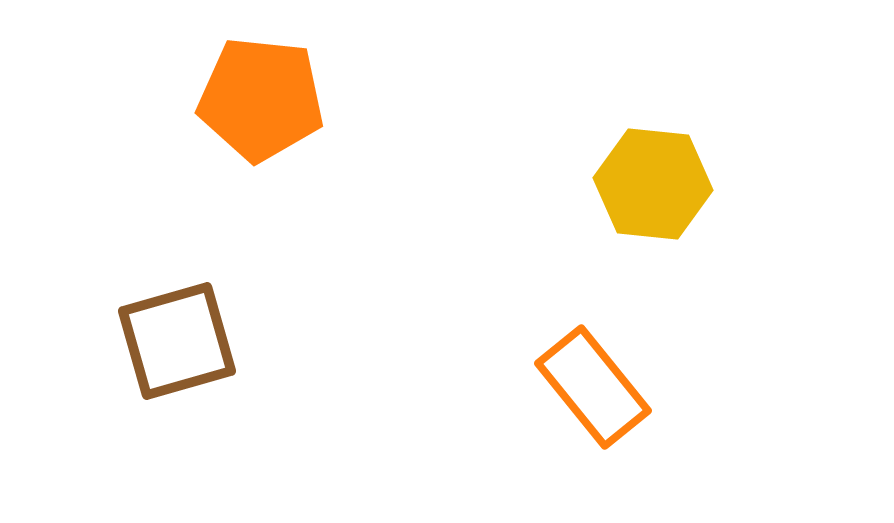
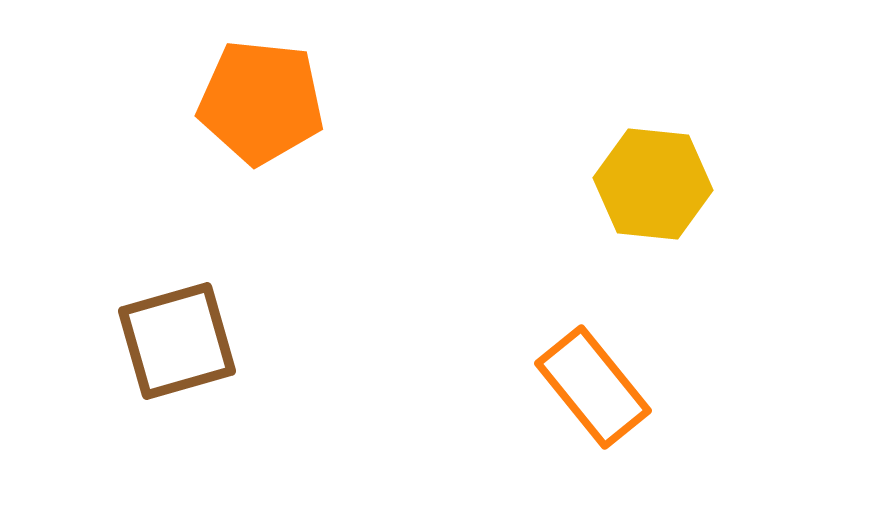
orange pentagon: moved 3 px down
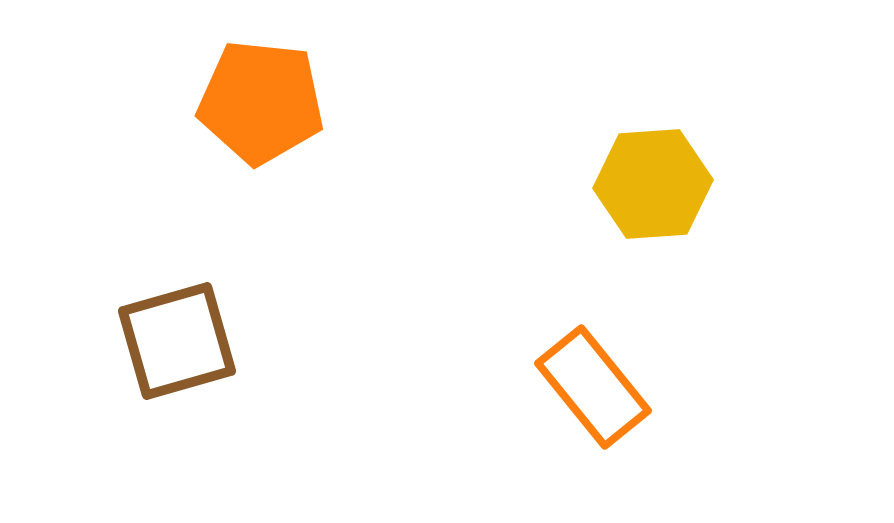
yellow hexagon: rotated 10 degrees counterclockwise
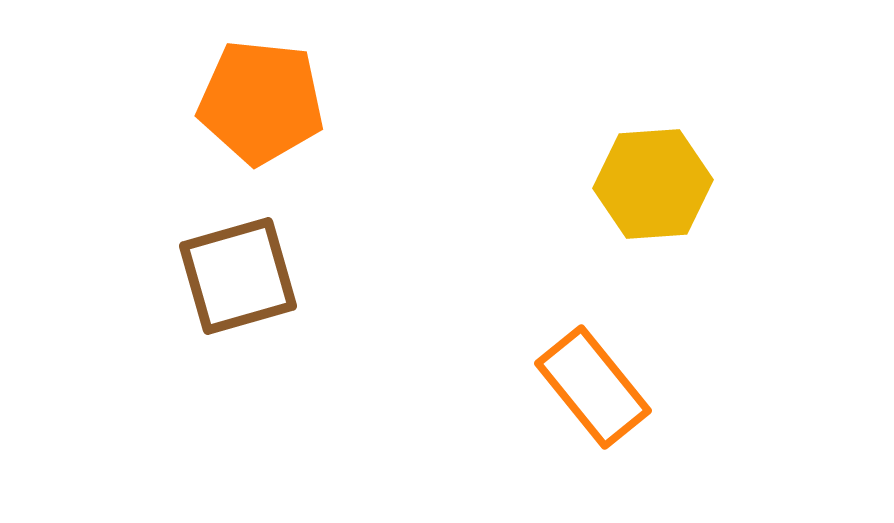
brown square: moved 61 px right, 65 px up
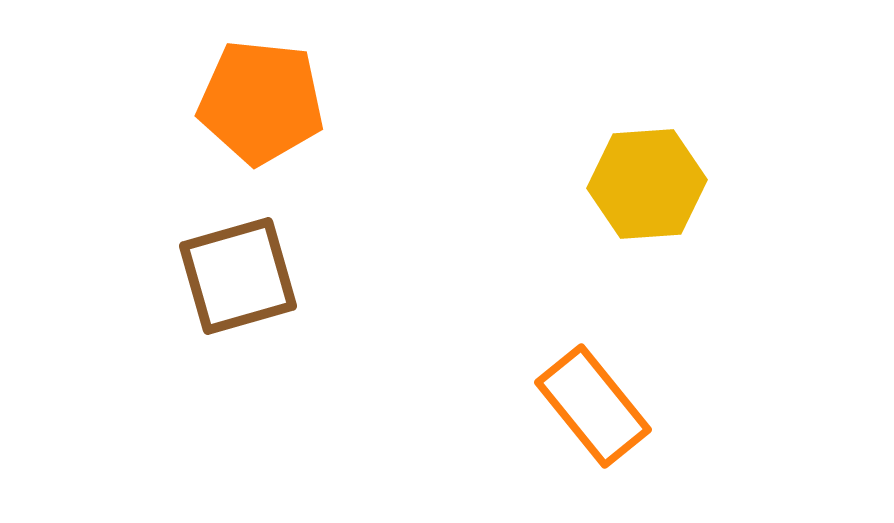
yellow hexagon: moved 6 px left
orange rectangle: moved 19 px down
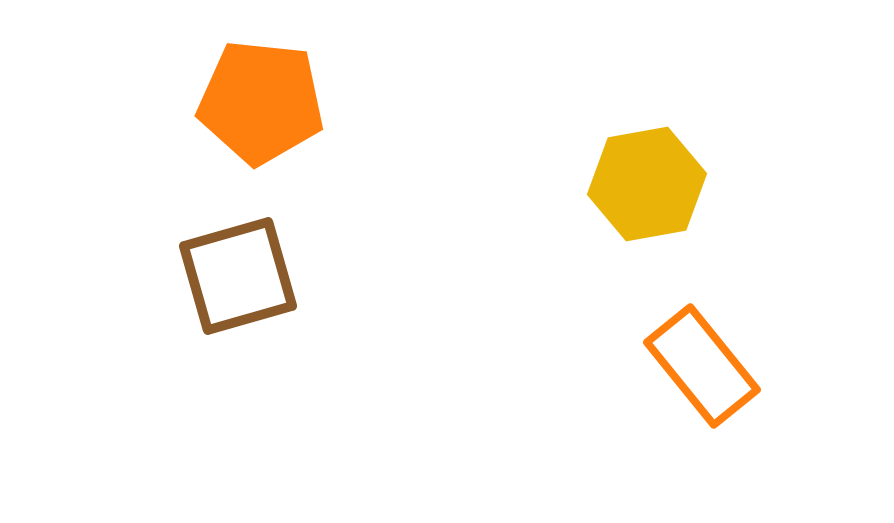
yellow hexagon: rotated 6 degrees counterclockwise
orange rectangle: moved 109 px right, 40 px up
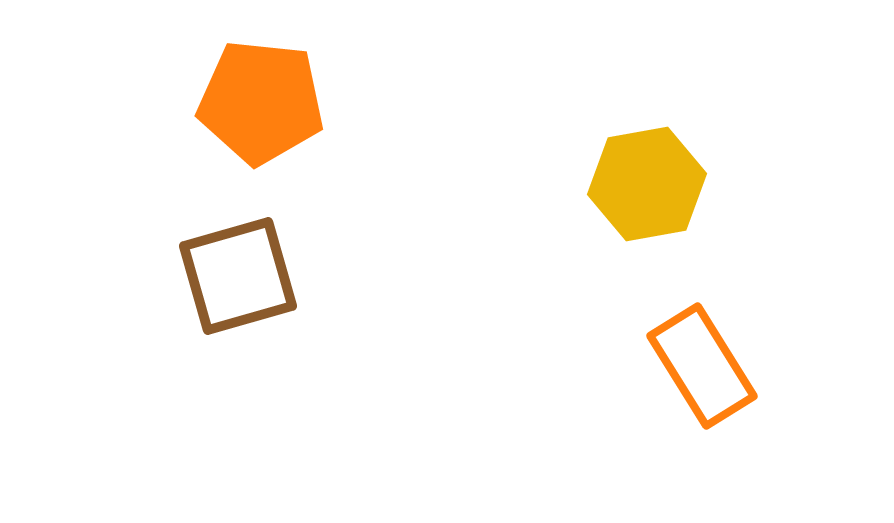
orange rectangle: rotated 7 degrees clockwise
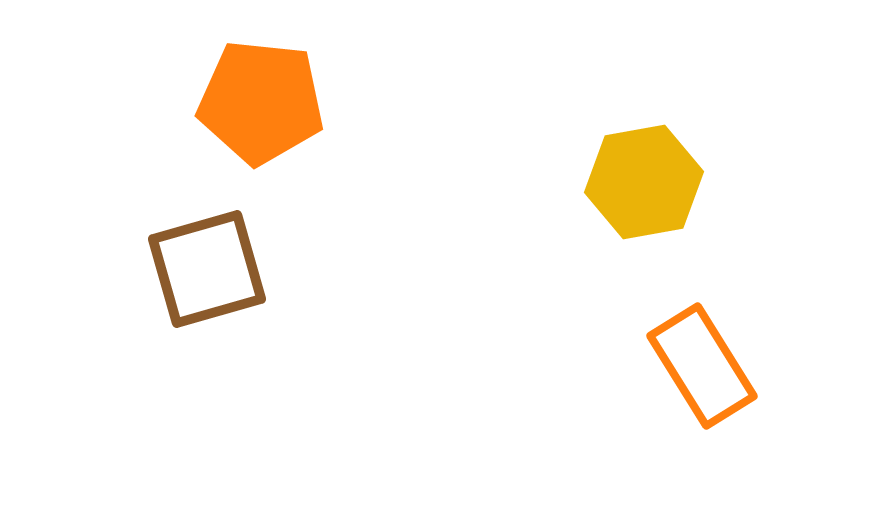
yellow hexagon: moved 3 px left, 2 px up
brown square: moved 31 px left, 7 px up
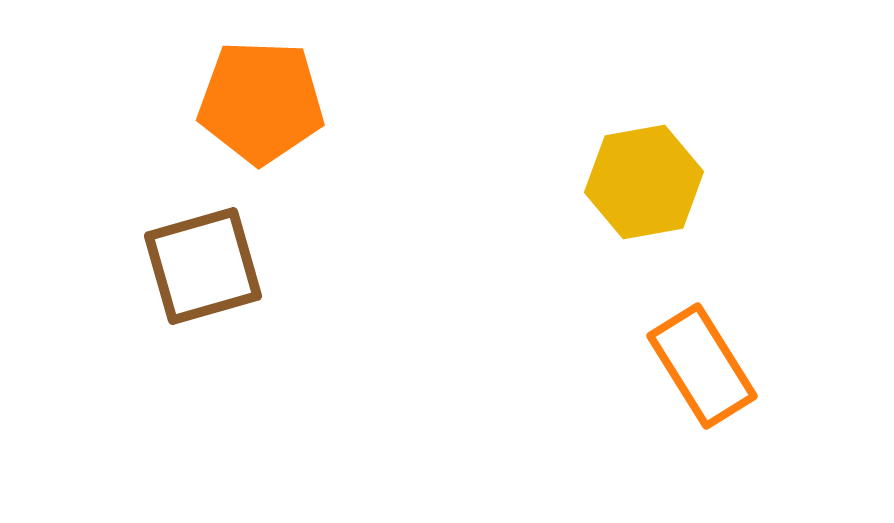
orange pentagon: rotated 4 degrees counterclockwise
brown square: moved 4 px left, 3 px up
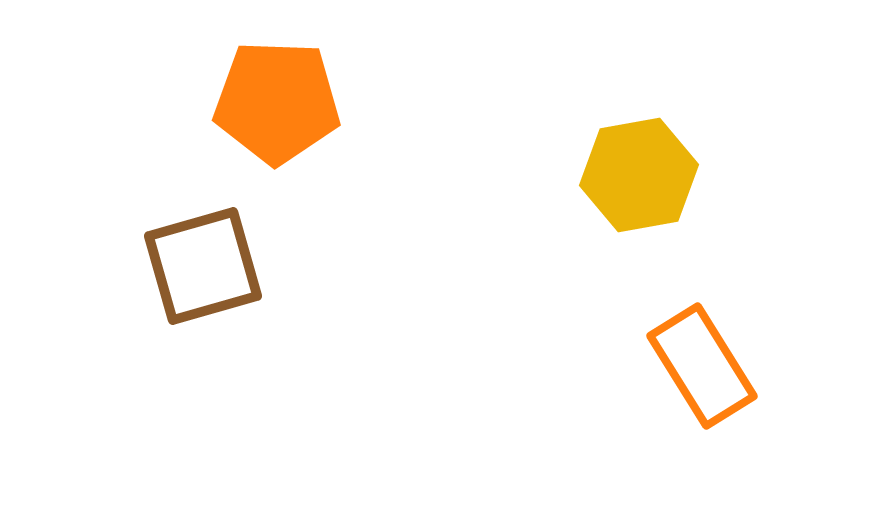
orange pentagon: moved 16 px right
yellow hexagon: moved 5 px left, 7 px up
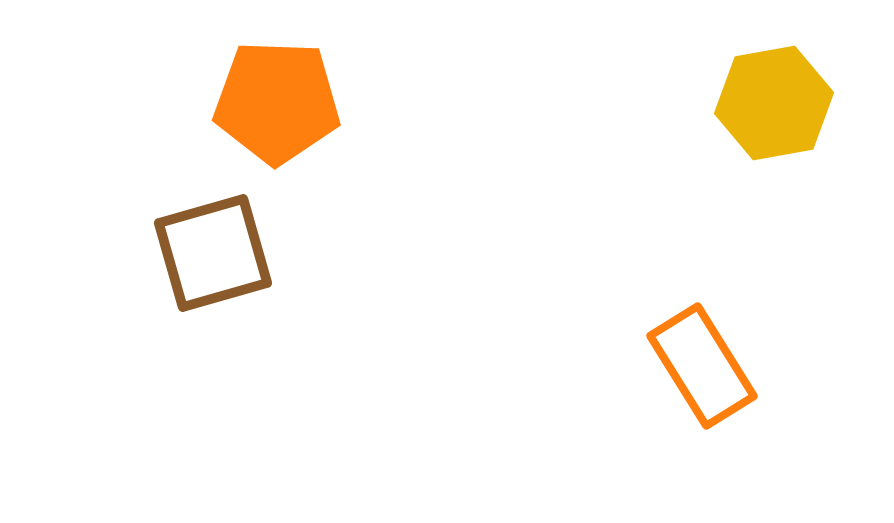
yellow hexagon: moved 135 px right, 72 px up
brown square: moved 10 px right, 13 px up
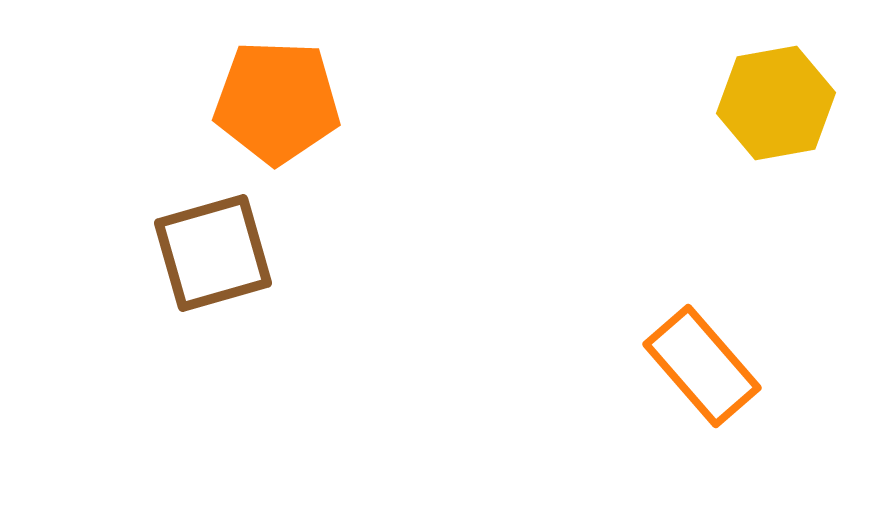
yellow hexagon: moved 2 px right
orange rectangle: rotated 9 degrees counterclockwise
